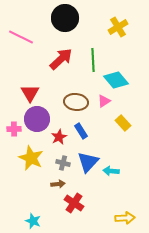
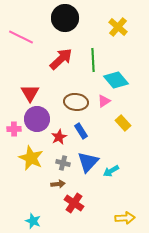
yellow cross: rotated 18 degrees counterclockwise
cyan arrow: rotated 35 degrees counterclockwise
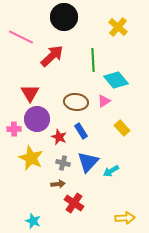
black circle: moved 1 px left, 1 px up
red arrow: moved 9 px left, 3 px up
yellow rectangle: moved 1 px left, 5 px down
red star: rotated 21 degrees counterclockwise
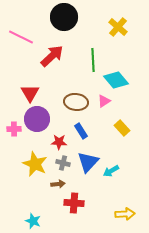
red star: moved 5 px down; rotated 21 degrees counterclockwise
yellow star: moved 4 px right, 6 px down
red cross: rotated 30 degrees counterclockwise
yellow arrow: moved 4 px up
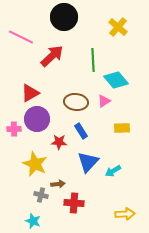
red triangle: rotated 30 degrees clockwise
yellow rectangle: rotated 49 degrees counterclockwise
gray cross: moved 22 px left, 32 px down
cyan arrow: moved 2 px right
